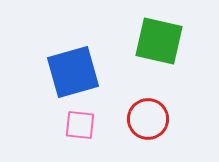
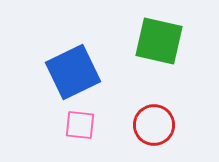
blue square: rotated 10 degrees counterclockwise
red circle: moved 6 px right, 6 px down
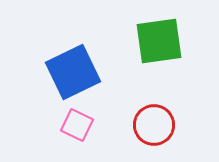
green square: rotated 21 degrees counterclockwise
pink square: moved 3 px left; rotated 20 degrees clockwise
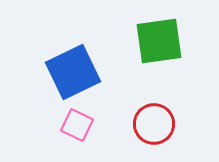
red circle: moved 1 px up
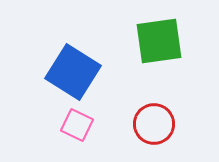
blue square: rotated 32 degrees counterclockwise
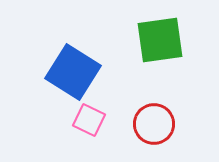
green square: moved 1 px right, 1 px up
pink square: moved 12 px right, 5 px up
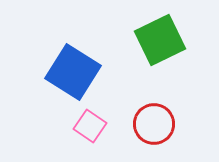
green square: rotated 18 degrees counterclockwise
pink square: moved 1 px right, 6 px down; rotated 8 degrees clockwise
